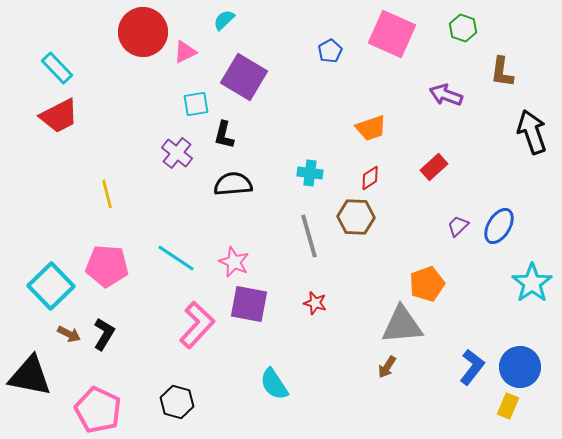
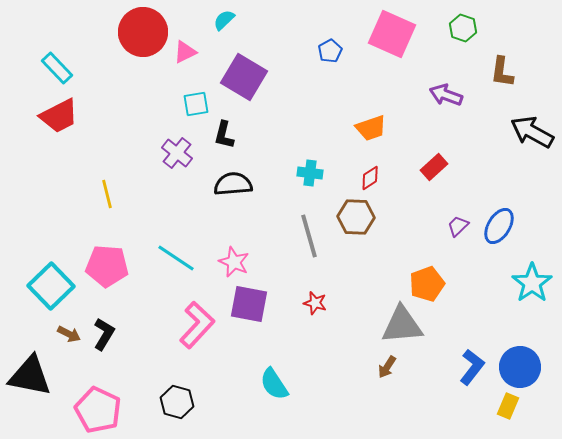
black arrow at (532, 132): rotated 42 degrees counterclockwise
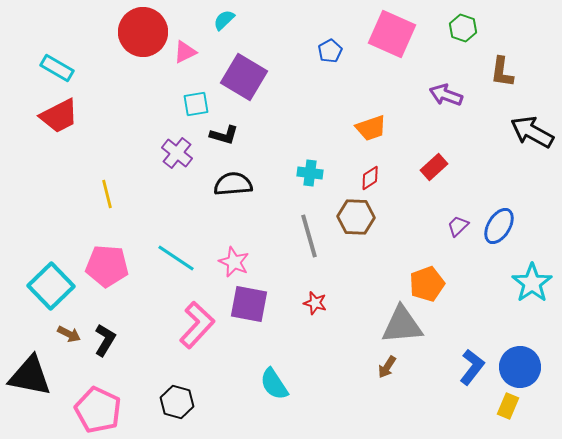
cyan rectangle at (57, 68): rotated 16 degrees counterclockwise
black L-shape at (224, 135): rotated 88 degrees counterclockwise
black L-shape at (104, 334): moved 1 px right, 6 px down
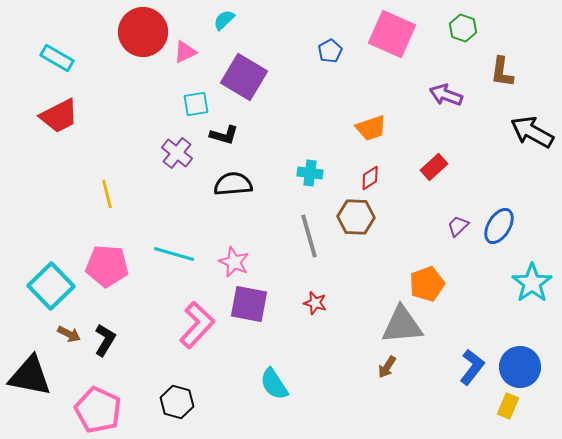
cyan rectangle at (57, 68): moved 10 px up
cyan line at (176, 258): moved 2 px left, 4 px up; rotated 18 degrees counterclockwise
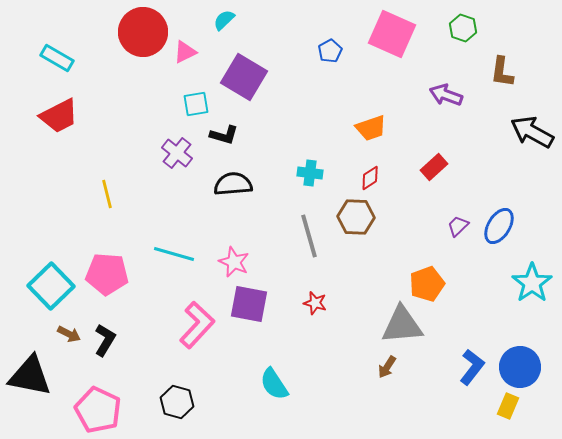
pink pentagon at (107, 266): moved 8 px down
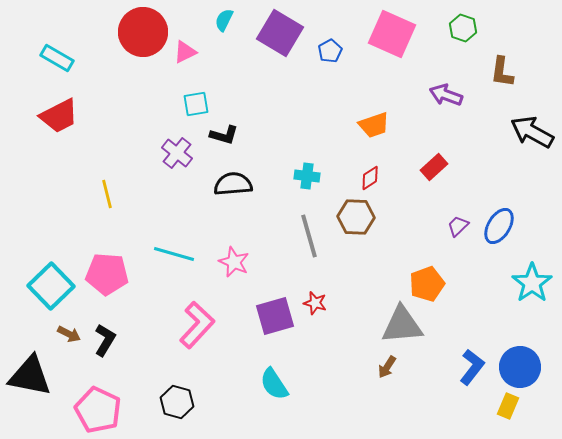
cyan semicircle at (224, 20): rotated 20 degrees counterclockwise
purple square at (244, 77): moved 36 px right, 44 px up
orange trapezoid at (371, 128): moved 3 px right, 3 px up
cyan cross at (310, 173): moved 3 px left, 3 px down
purple square at (249, 304): moved 26 px right, 12 px down; rotated 27 degrees counterclockwise
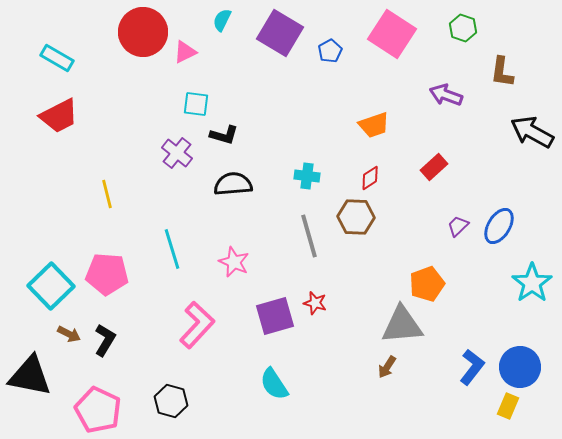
cyan semicircle at (224, 20): moved 2 px left
pink square at (392, 34): rotated 9 degrees clockwise
cyan square at (196, 104): rotated 16 degrees clockwise
cyan line at (174, 254): moved 2 px left, 5 px up; rotated 57 degrees clockwise
black hexagon at (177, 402): moved 6 px left, 1 px up
